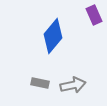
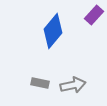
purple rectangle: rotated 66 degrees clockwise
blue diamond: moved 5 px up
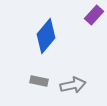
blue diamond: moved 7 px left, 5 px down
gray rectangle: moved 1 px left, 2 px up
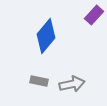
gray arrow: moved 1 px left, 1 px up
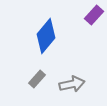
gray rectangle: moved 2 px left, 2 px up; rotated 60 degrees counterclockwise
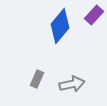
blue diamond: moved 14 px right, 10 px up
gray rectangle: rotated 18 degrees counterclockwise
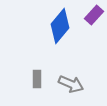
gray rectangle: rotated 24 degrees counterclockwise
gray arrow: moved 1 px left; rotated 35 degrees clockwise
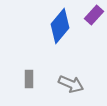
gray rectangle: moved 8 px left
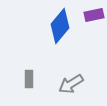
purple rectangle: rotated 36 degrees clockwise
gray arrow: rotated 125 degrees clockwise
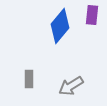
purple rectangle: moved 2 px left; rotated 72 degrees counterclockwise
gray arrow: moved 2 px down
